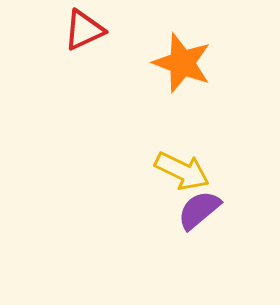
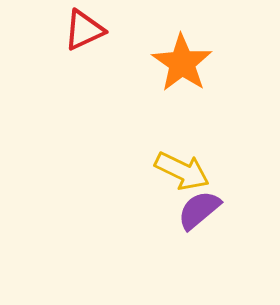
orange star: rotated 14 degrees clockwise
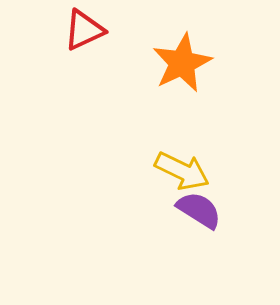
orange star: rotated 12 degrees clockwise
purple semicircle: rotated 72 degrees clockwise
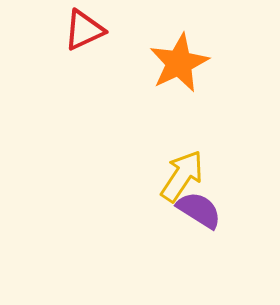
orange star: moved 3 px left
yellow arrow: moved 5 px down; rotated 82 degrees counterclockwise
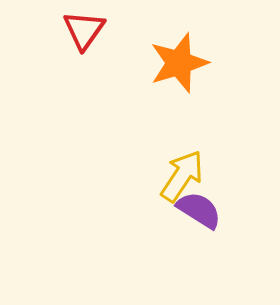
red triangle: rotated 30 degrees counterclockwise
orange star: rotated 8 degrees clockwise
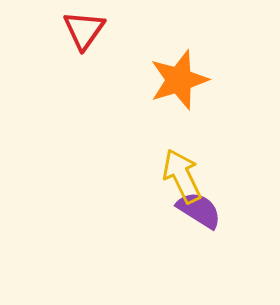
orange star: moved 17 px down
yellow arrow: rotated 60 degrees counterclockwise
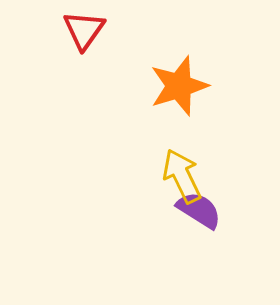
orange star: moved 6 px down
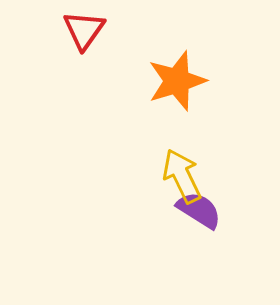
orange star: moved 2 px left, 5 px up
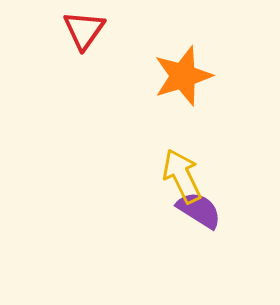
orange star: moved 6 px right, 5 px up
